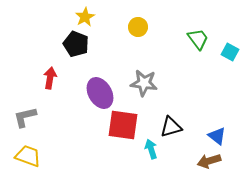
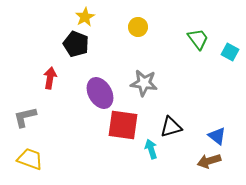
yellow trapezoid: moved 2 px right, 3 px down
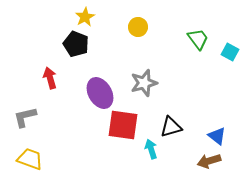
red arrow: rotated 25 degrees counterclockwise
gray star: rotated 24 degrees counterclockwise
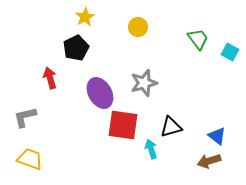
black pentagon: moved 4 px down; rotated 25 degrees clockwise
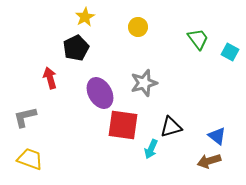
cyan arrow: rotated 138 degrees counterclockwise
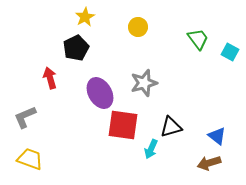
gray L-shape: rotated 10 degrees counterclockwise
brown arrow: moved 2 px down
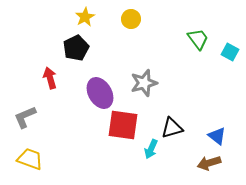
yellow circle: moved 7 px left, 8 px up
black triangle: moved 1 px right, 1 px down
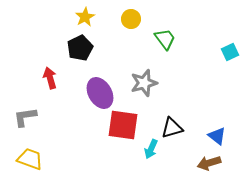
green trapezoid: moved 33 px left
black pentagon: moved 4 px right
cyan square: rotated 36 degrees clockwise
gray L-shape: rotated 15 degrees clockwise
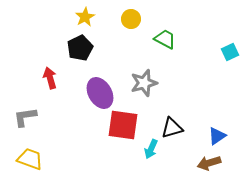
green trapezoid: rotated 25 degrees counterclockwise
blue triangle: rotated 48 degrees clockwise
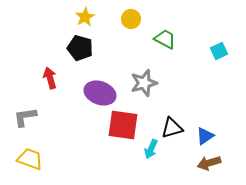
black pentagon: rotated 30 degrees counterclockwise
cyan square: moved 11 px left, 1 px up
purple ellipse: rotated 40 degrees counterclockwise
blue triangle: moved 12 px left
